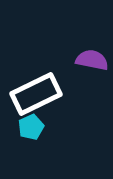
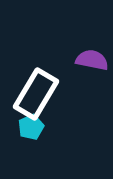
white rectangle: rotated 33 degrees counterclockwise
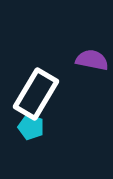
cyan pentagon: rotated 30 degrees counterclockwise
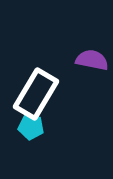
cyan pentagon: rotated 10 degrees counterclockwise
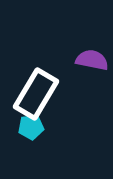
cyan pentagon: rotated 15 degrees counterclockwise
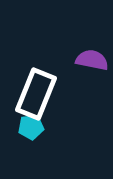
white rectangle: rotated 9 degrees counterclockwise
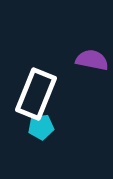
cyan pentagon: moved 10 px right
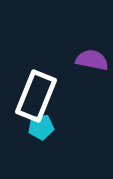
white rectangle: moved 2 px down
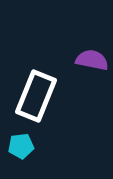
cyan pentagon: moved 20 px left, 19 px down
